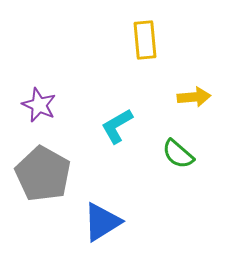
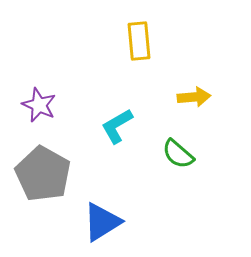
yellow rectangle: moved 6 px left, 1 px down
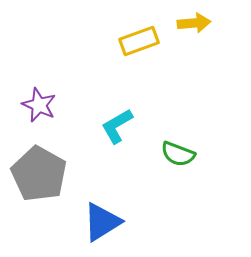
yellow rectangle: rotated 75 degrees clockwise
yellow arrow: moved 74 px up
green semicircle: rotated 20 degrees counterclockwise
gray pentagon: moved 4 px left
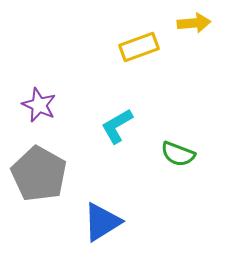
yellow rectangle: moved 6 px down
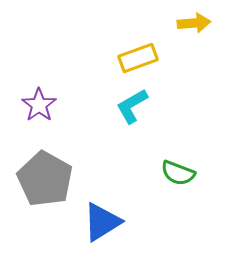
yellow rectangle: moved 1 px left, 11 px down
purple star: rotated 12 degrees clockwise
cyan L-shape: moved 15 px right, 20 px up
green semicircle: moved 19 px down
gray pentagon: moved 6 px right, 5 px down
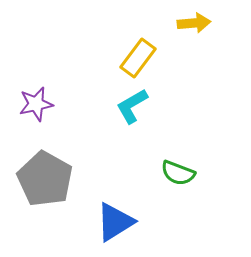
yellow rectangle: rotated 33 degrees counterclockwise
purple star: moved 3 px left, 1 px up; rotated 24 degrees clockwise
blue triangle: moved 13 px right
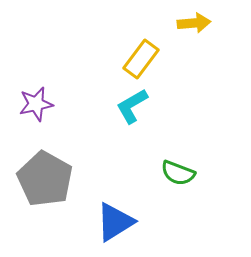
yellow rectangle: moved 3 px right, 1 px down
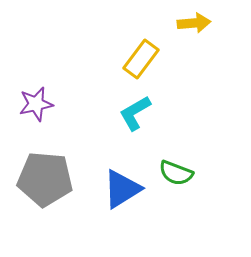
cyan L-shape: moved 3 px right, 7 px down
green semicircle: moved 2 px left
gray pentagon: rotated 24 degrees counterclockwise
blue triangle: moved 7 px right, 33 px up
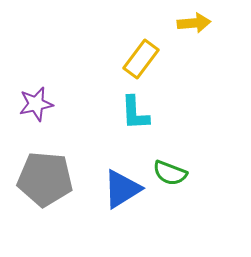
cyan L-shape: rotated 63 degrees counterclockwise
green semicircle: moved 6 px left
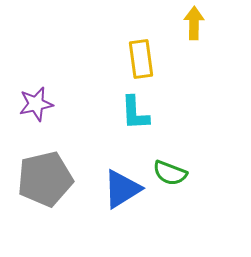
yellow arrow: rotated 84 degrees counterclockwise
yellow rectangle: rotated 45 degrees counterclockwise
gray pentagon: rotated 18 degrees counterclockwise
